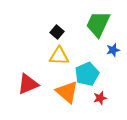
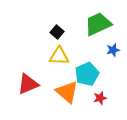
green trapezoid: rotated 40 degrees clockwise
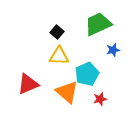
red star: moved 1 px down
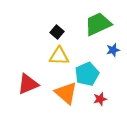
orange triangle: moved 1 px left, 1 px down
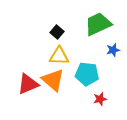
cyan pentagon: rotated 30 degrees clockwise
orange triangle: moved 13 px left, 13 px up
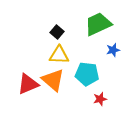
yellow triangle: moved 1 px up
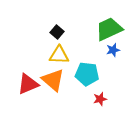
green trapezoid: moved 11 px right, 5 px down
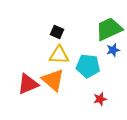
black square: rotated 16 degrees counterclockwise
cyan pentagon: moved 1 px right, 8 px up
